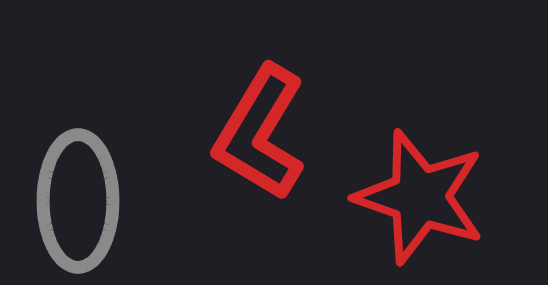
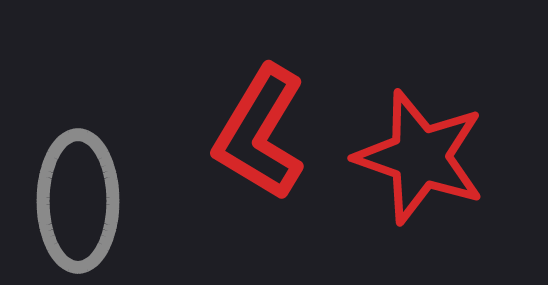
red star: moved 40 px up
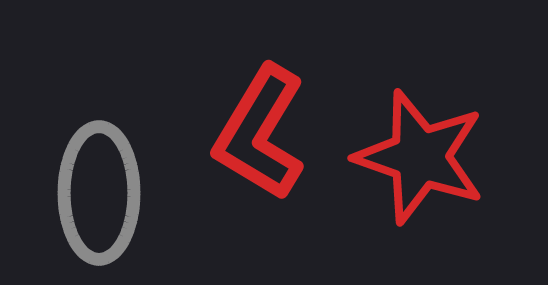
gray ellipse: moved 21 px right, 8 px up
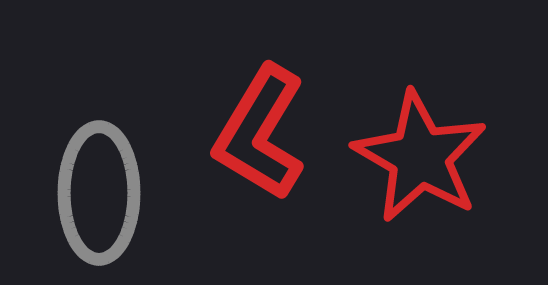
red star: rotated 11 degrees clockwise
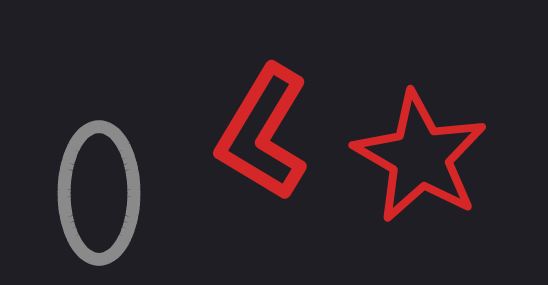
red L-shape: moved 3 px right
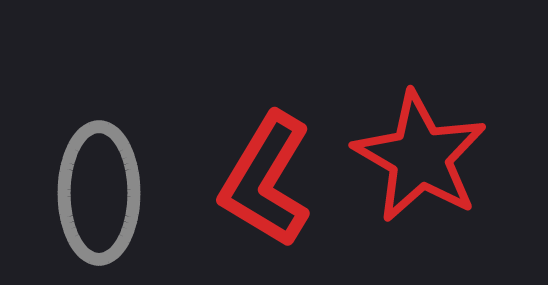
red L-shape: moved 3 px right, 47 px down
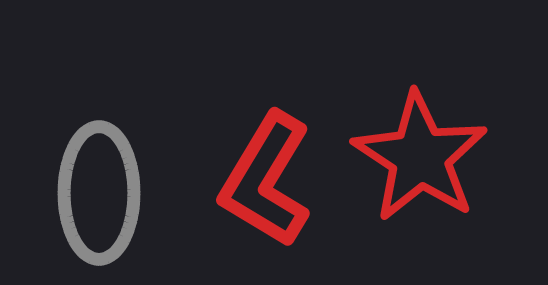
red star: rotated 3 degrees clockwise
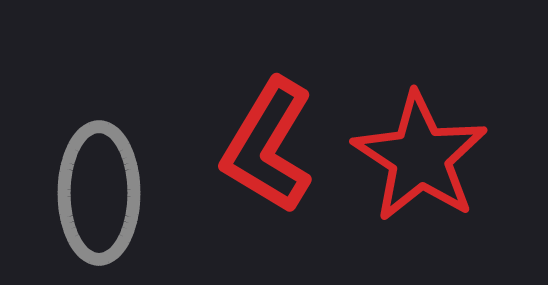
red L-shape: moved 2 px right, 34 px up
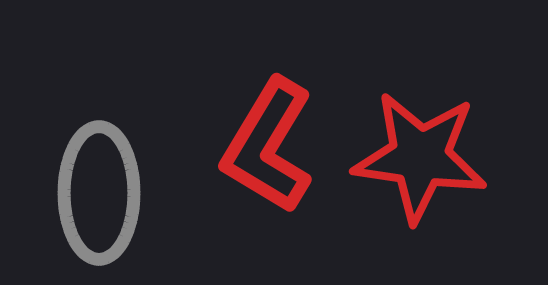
red star: rotated 25 degrees counterclockwise
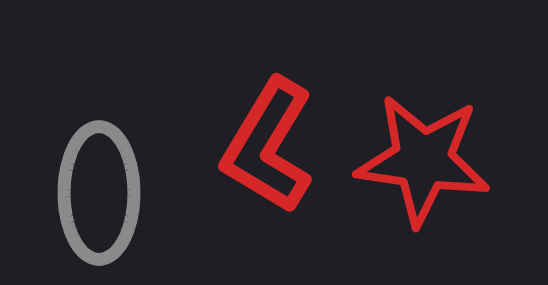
red star: moved 3 px right, 3 px down
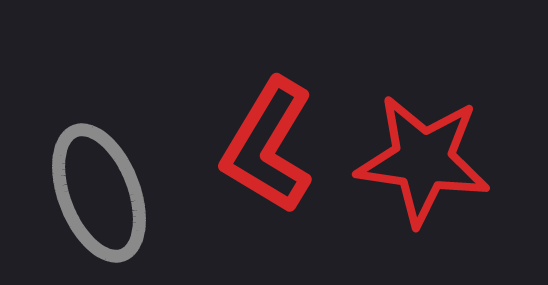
gray ellipse: rotated 21 degrees counterclockwise
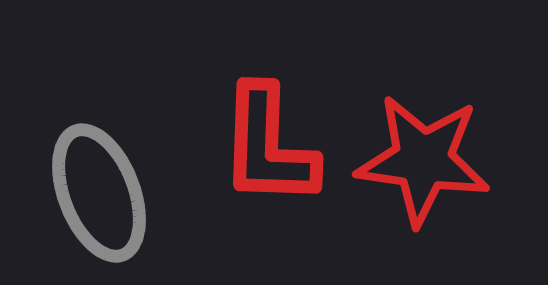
red L-shape: rotated 29 degrees counterclockwise
